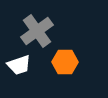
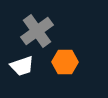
white trapezoid: moved 3 px right, 1 px down
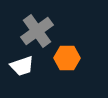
orange hexagon: moved 2 px right, 4 px up
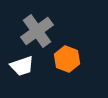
orange hexagon: moved 1 px down; rotated 20 degrees clockwise
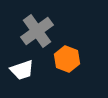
white trapezoid: moved 4 px down
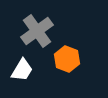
white trapezoid: rotated 40 degrees counterclockwise
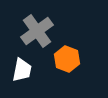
white trapezoid: rotated 20 degrees counterclockwise
